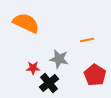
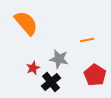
orange semicircle: rotated 24 degrees clockwise
red star: rotated 24 degrees counterclockwise
black cross: moved 2 px right, 1 px up
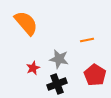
black cross: moved 6 px right, 2 px down; rotated 18 degrees clockwise
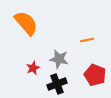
red pentagon: rotated 10 degrees counterclockwise
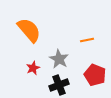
orange semicircle: moved 3 px right, 7 px down
gray star: rotated 18 degrees clockwise
black cross: moved 2 px right, 1 px down
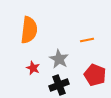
orange semicircle: rotated 48 degrees clockwise
red star: rotated 24 degrees counterclockwise
